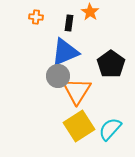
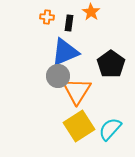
orange star: moved 1 px right
orange cross: moved 11 px right
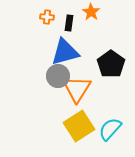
blue triangle: rotated 8 degrees clockwise
orange triangle: moved 2 px up
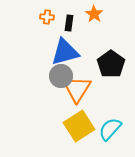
orange star: moved 3 px right, 2 px down
gray circle: moved 3 px right
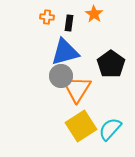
yellow square: moved 2 px right
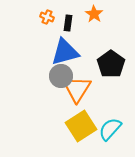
orange cross: rotated 16 degrees clockwise
black rectangle: moved 1 px left
